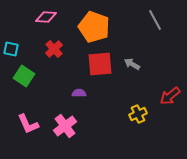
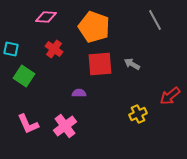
red cross: rotated 12 degrees counterclockwise
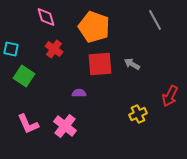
pink diamond: rotated 70 degrees clockwise
red arrow: rotated 25 degrees counterclockwise
pink cross: rotated 15 degrees counterclockwise
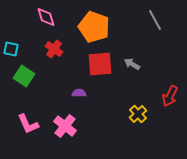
yellow cross: rotated 18 degrees counterclockwise
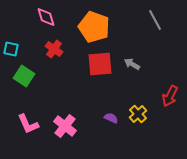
purple semicircle: moved 32 px right, 25 px down; rotated 24 degrees clockwise
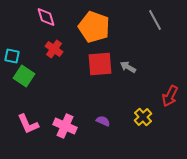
cyan square: moved 1 px right, 7 px down
gray arrow: moved 4 px left, 3 px down
yellow cross: moved 5 px right, 3 px down
purple semicircle: moved 8 px left, 3 px down
pink cross: rotated 15 degrees counterclockwise
